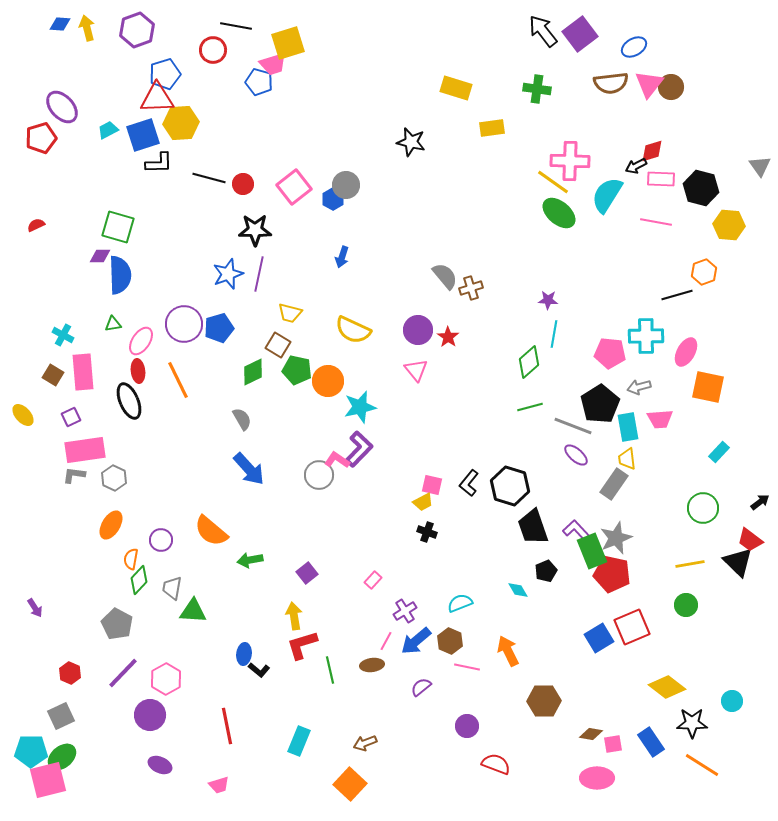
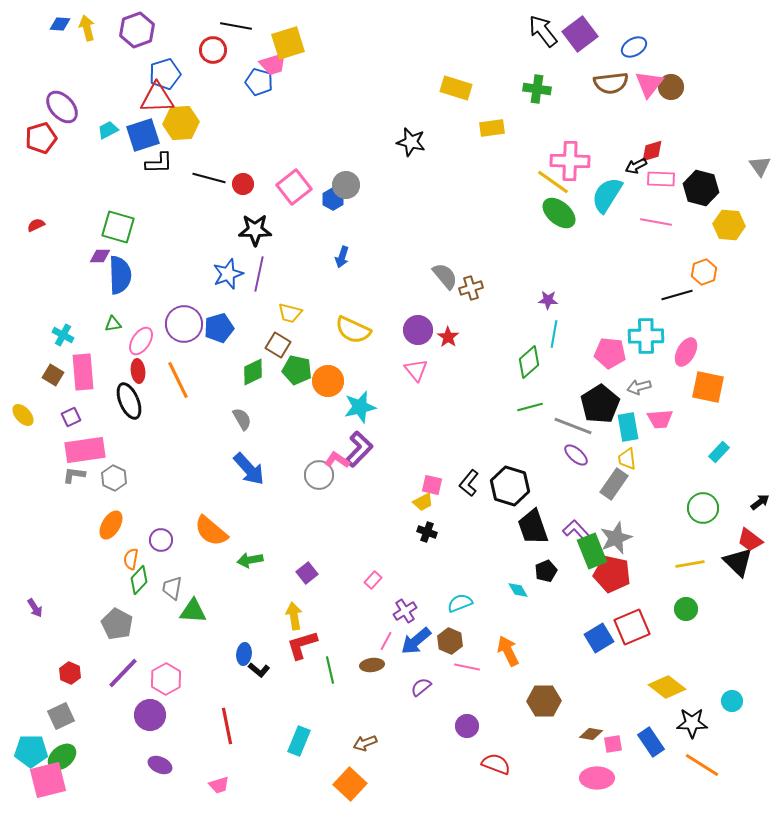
green circle at (686, 605): moved 4 px down
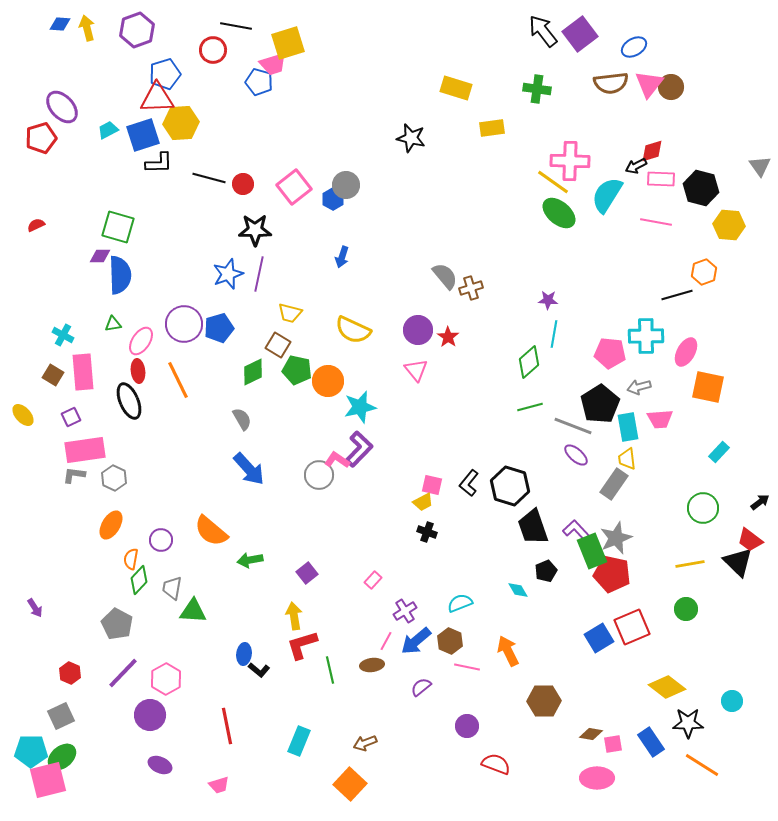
black star at (411, 142): moved 4 px up
black star at (692, 723): moved 4 px left
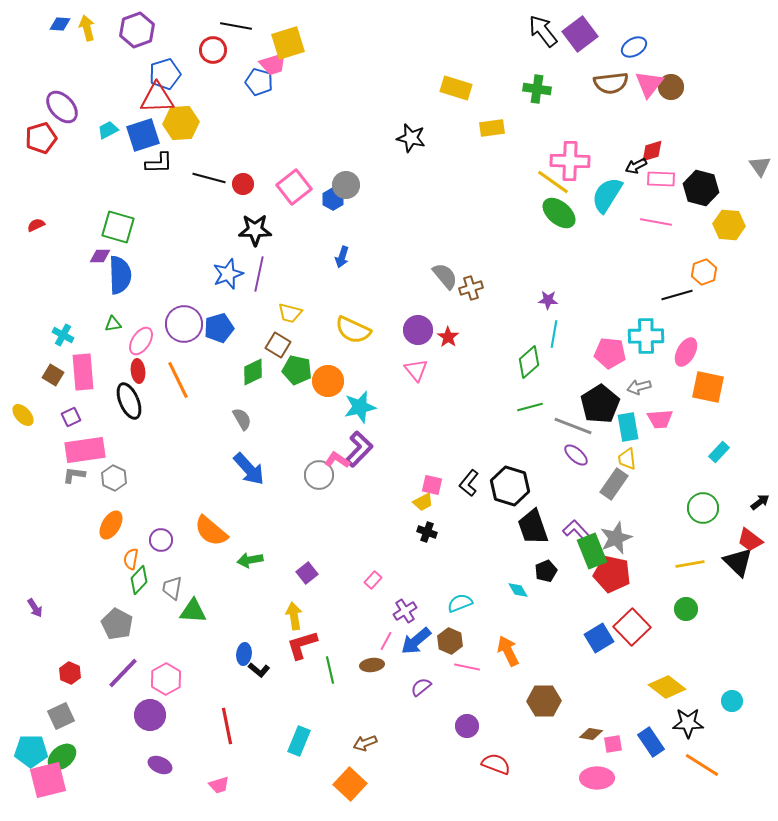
red square at (632, 627): rotated 21 degrees counterclockwise
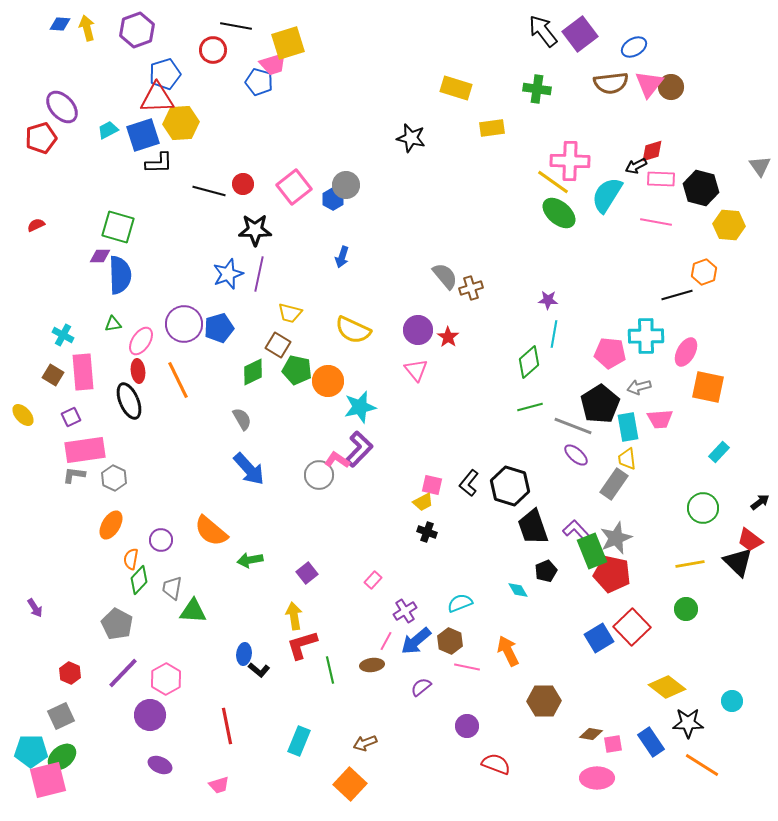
black line at (209, 178): moved 13 px down
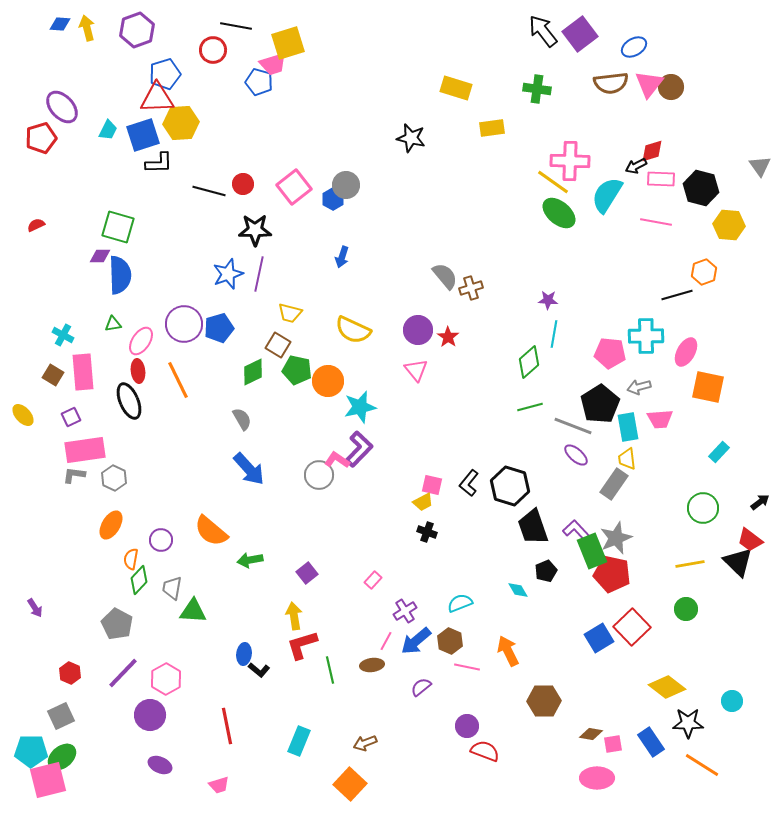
cyan trapezoid at (108, 130): rotated 145 degrees clockwise
red semicircle at (496, 764): moved 11 px left, 13 px up
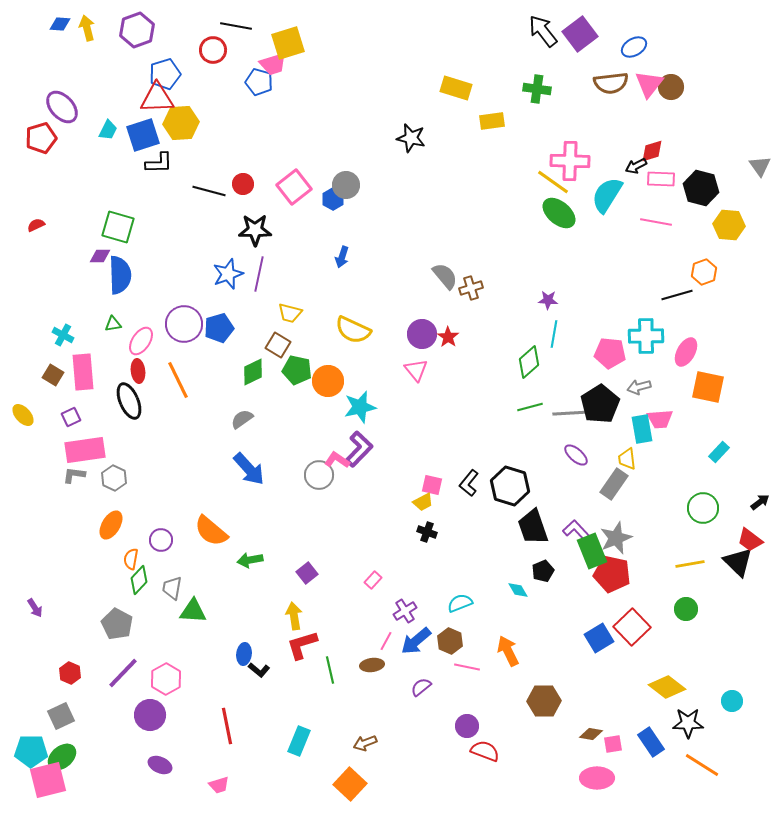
yellow rectangle at (492, 128): moved 7 px up
purple circle at (418, 330): moved 4 px right, 4 px down
gray semicircle at (242, 419): rotated 95 degrees counterclockwise
gray line at (573, 426): moved 1 px left, 13 px up; rotated 24 degrees counterclockwise
cyan rectangle at (628, 427): moved 14 px right, 2 px down
black pentagon at (546, 571): moved 3 px left
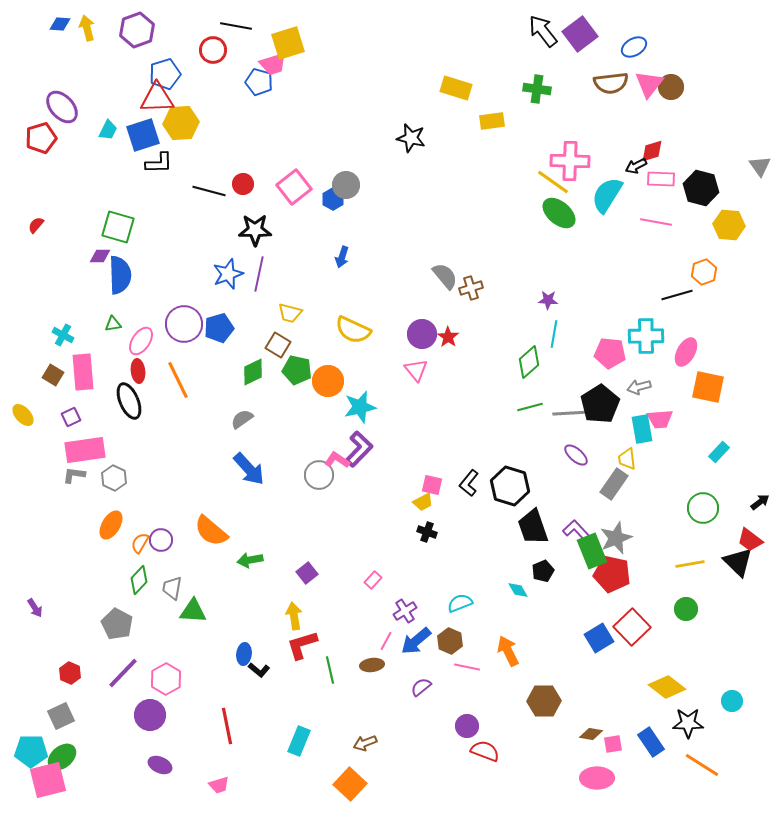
red semicircle at (36, 225): rotated 24 degrees counterclockwise
orange semicircle at (131, 559): moved 9 px right, 16 px up; rotated 20 degrees clockwise
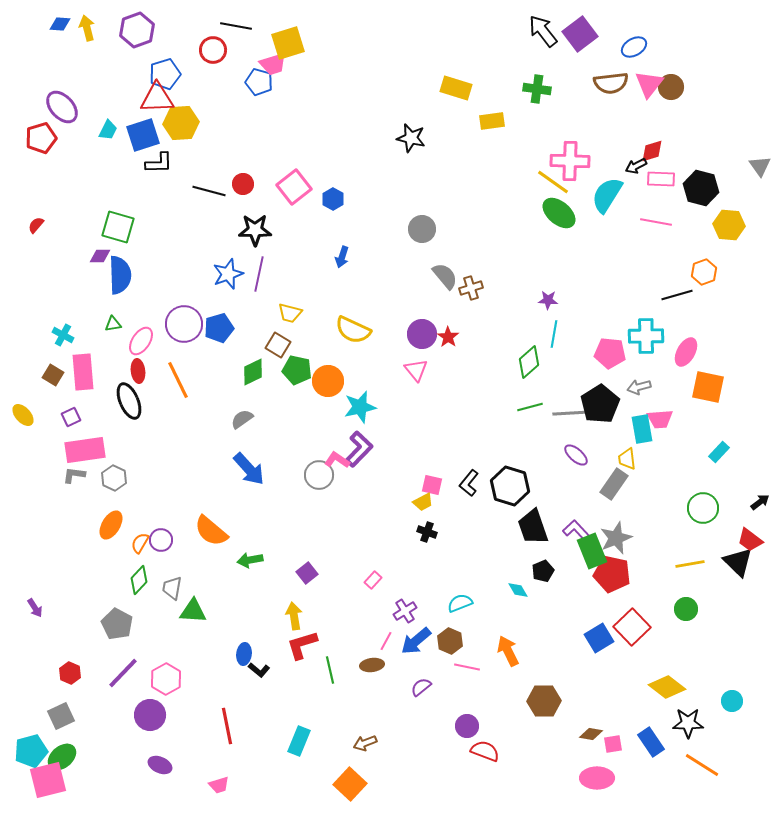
gray circle at (346, 185): moved 76 px right, 44 px down
cyan pentagon at (31, 751): rotated 16 degrees counterclockwise
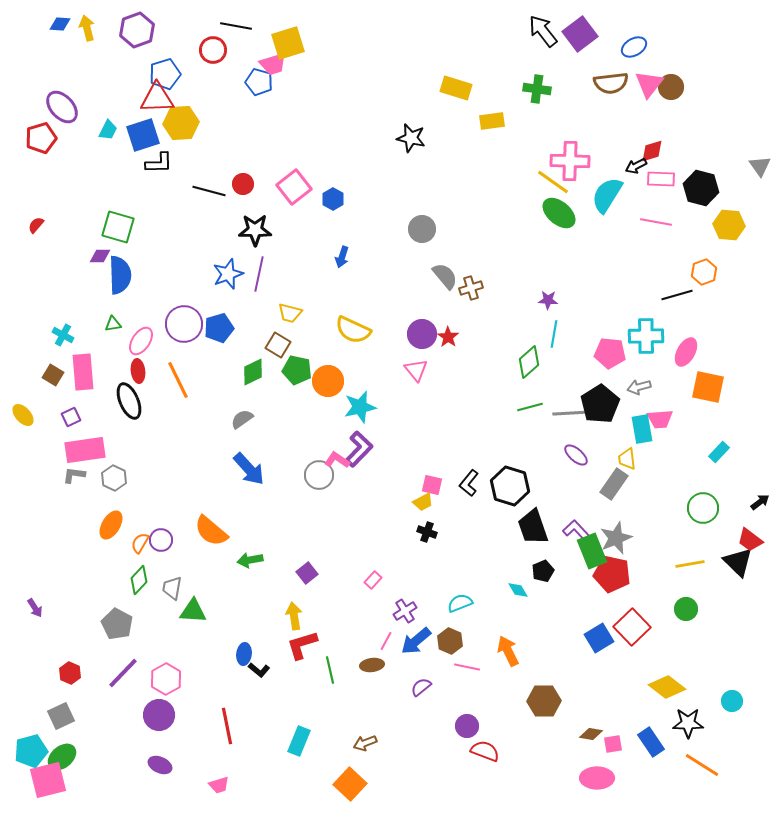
purple circle at (150, 715): moved 9 px right
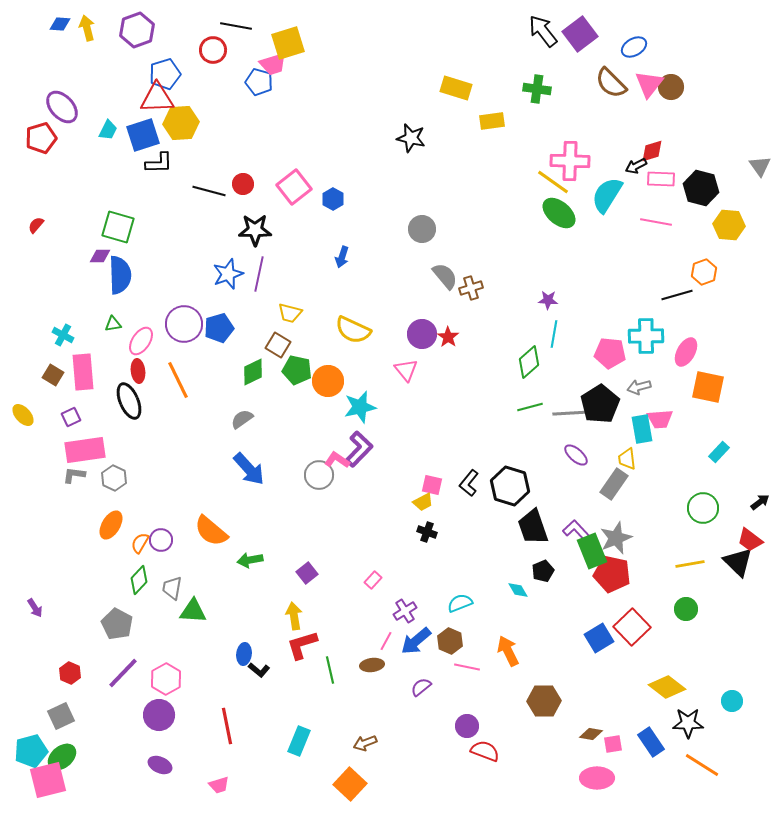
brown semicircle at (611, 83): rotated 52 degrees clockwise
pink triangle at (416, 370): moved 10 px left
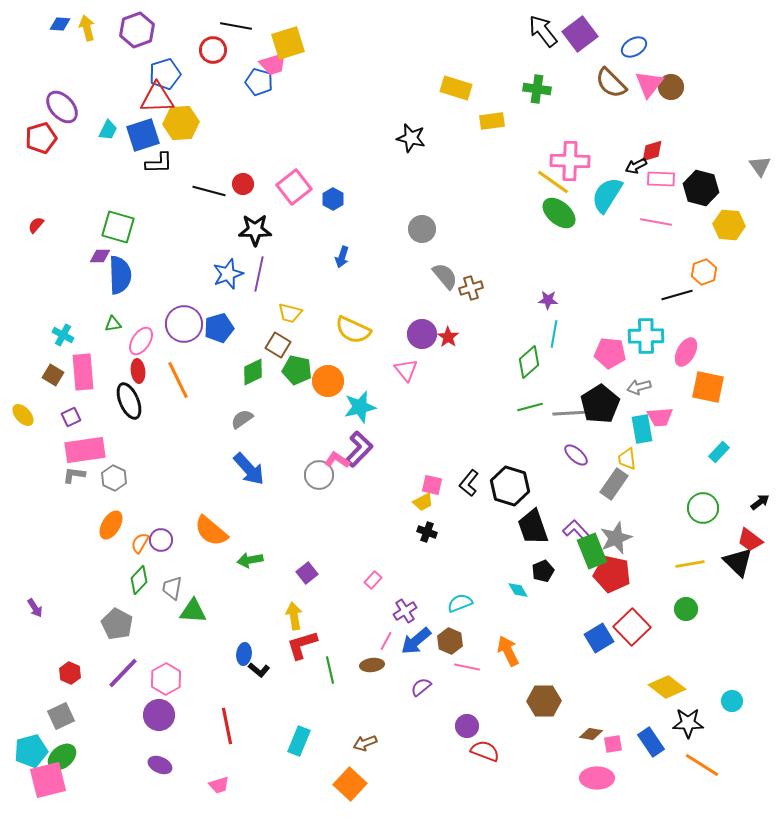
pink trapezoid at (660, 419): moved 2 px up
